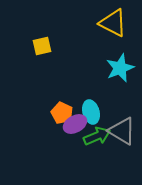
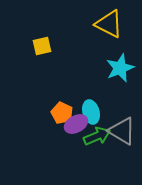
yellow triangle: moved 4 px left, 1 px down
purple ellipse: moved 1 px right
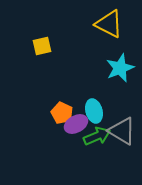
cyan ellipse: moved 3 px right, 1 px up
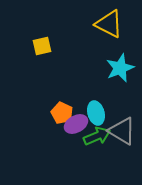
cyan ellipse: moved 2 px right, 2 px down
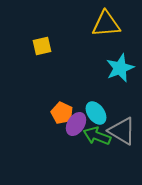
yellow triangle: moved 3 px left; rotated 32 degrees counterclockwise
cyan ellipse: rotated 20 degrees counterclockwise
purple ellipse: rotated 30 degrees counterclockwise
green arrow: rotated 136 degrees counterclockwise
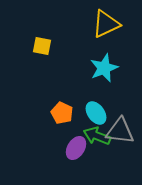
yellow triangle: rotated 20 degrees counterclockwise
yellow square: rotated 24 degrees clockwise
cyan star: moved 16 px left
purple ellipse: moved 24 px down
gray triangle: moved 2 px left; rotated 24 degrees counterclockwise
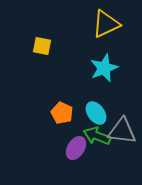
gray triangle: moved 2 px right
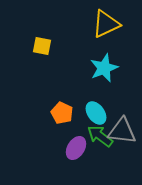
green arrow: moved 3 px right; rotated 16 degrees clockwise
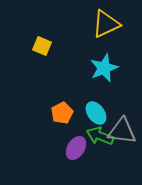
yellow square: rotated 12 degrees clockwise
orange pentagon: rotated 20 degrees clockwise
green arrow: rotated 16 degrees counterclockwise
